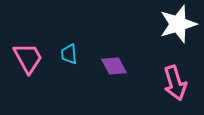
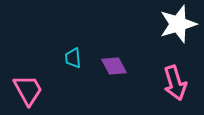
cyan trapezoid: moved 4 px right, 4 px down
pink trapezoid: moved 32 px down
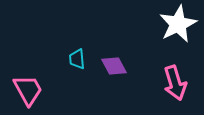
white star: rotated 9 degrees counterclockwise
cyan trapezoid: moved 4 px right, 1 px down
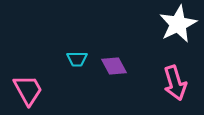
cyan trapezoid: rotated 85 degrees counterclockwise
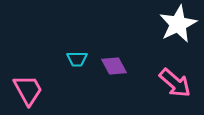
pink arrow: rotated 32 degrees counterclockwise
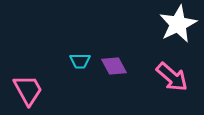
cyan trapezoid: moved 3 px right, 2 px down
pink arrow: moved 3 px left, 6 px up
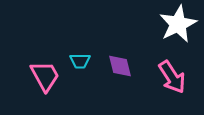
purple diamond: moved 6 px right; rotated 16 degrees clockwise
pink arrow: rotated 16 degrees clockwise
pink trapezoid: moved 17 px right, 14 px up
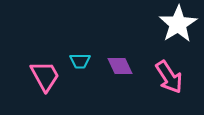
white star: rotated 6 degrees counterclockwise
purple diamond: rotated 12 degrees counterclockwise
pink arrow: moved 3 px left
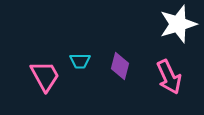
white star: rotated 15 degrees clockwise
purple diamond: rotated 40 degrees clockwise
pink arrow: rotated 8 degrees clockwise
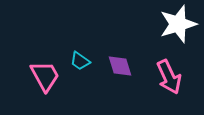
cyan trapezoid: rotated 35 degrees clockwise
purple diamond: rotated 32 degrees counterclockwise
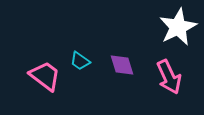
white star: moved 3 px down; rotated 9 degrees counterclockwise
purple diamond: moved 2 px right, 1 px up
pink trapezoid: rotated 24 degrees counterclockwise
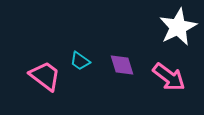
pink arrow: rotated 28 degrees counterclockwise
